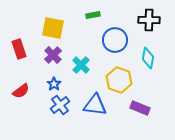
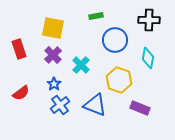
green rectangle: moved 3 px right, 1 px down
red semicircle: moved 2 px down
blue triangle: rotated 15 degrees clockwise
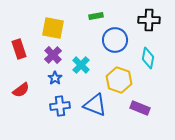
blue star: moved 1 px right, 6 px up
red semicircle: moved 3 px up
blue cross: moved 1 px down; rotated 30 degrees clockwise
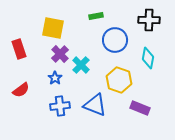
purple cross: moved 7 px right, 1 px up
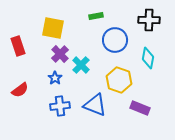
red rectangle: moved 1 px left, 3 px up
red semicircle: moved 1 px left
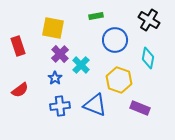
black cross: rotated 30 degrees clockwise
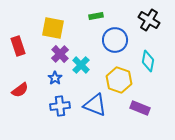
cyan diamond: moved 3 px down
